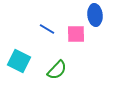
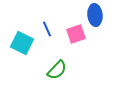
blue line: rotated 35 degrees clockwise
pink square: rotated 18 degrees counterclockwise
cyan square: moved 3 px right, 18 px up
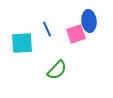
blue ellipse: moved 6 px left, 6 px down
cyan square: rotated 30 degrees counterclockwise
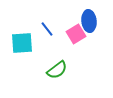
blue line: rotated 14 degrees counterclockwise
pink square: rotated 12 degrees counterclockwise
green semicircle: rotated 10 degrees clockwise
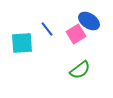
blue ellipse: rotated 50 degrees counterclockwise
green semicircle: moved 23 px right
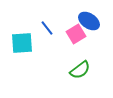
blue line: moved 1 px up
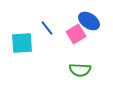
green semicircle: rotated 40 degrees clockwise
